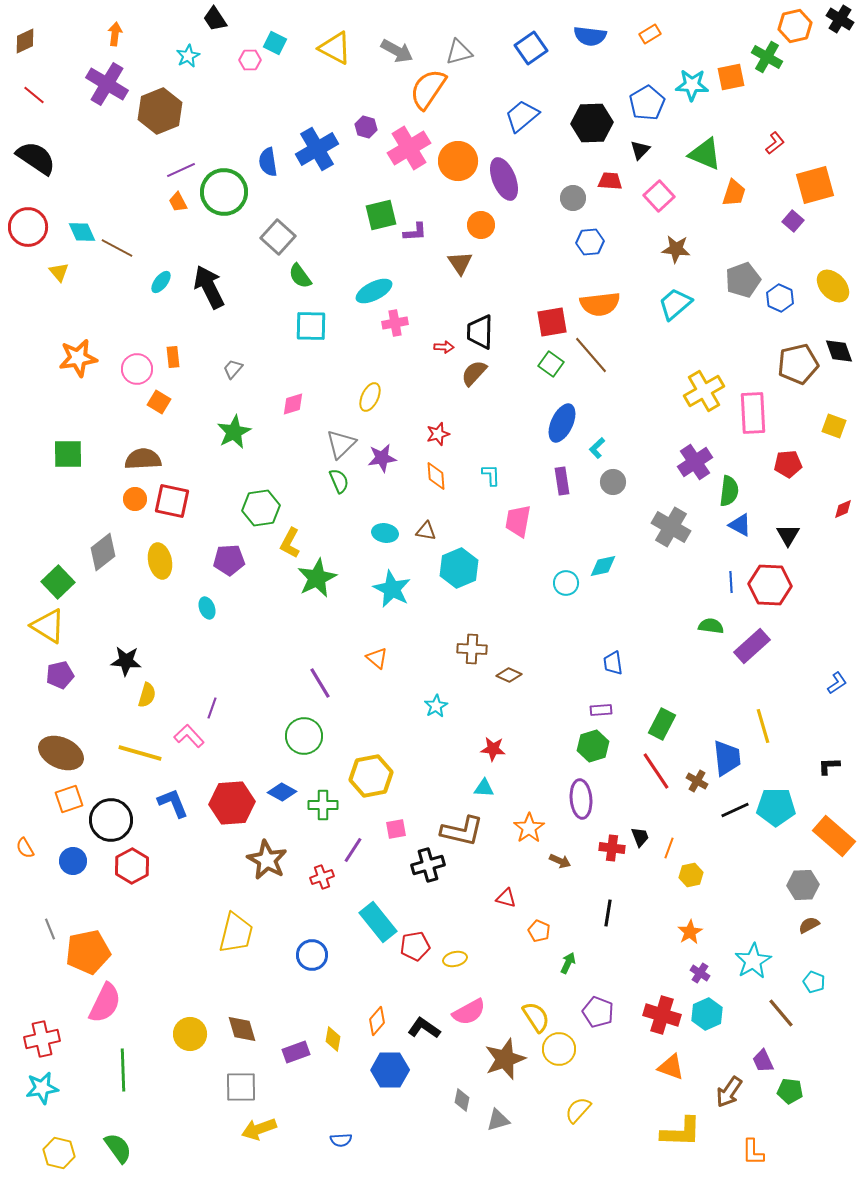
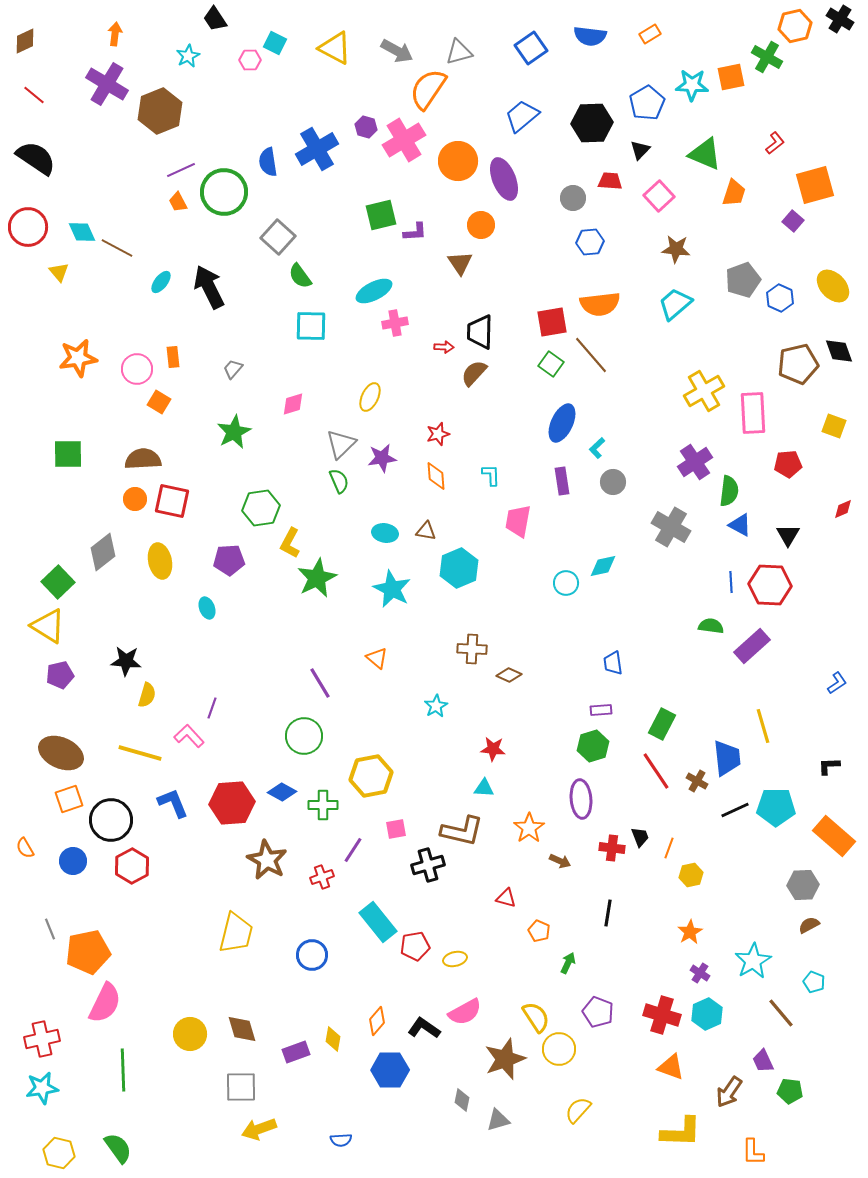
pink cross at (409, 148): moved 5 px left, 8 px up
pink semicircle at (469, 1012): moved 4 px left
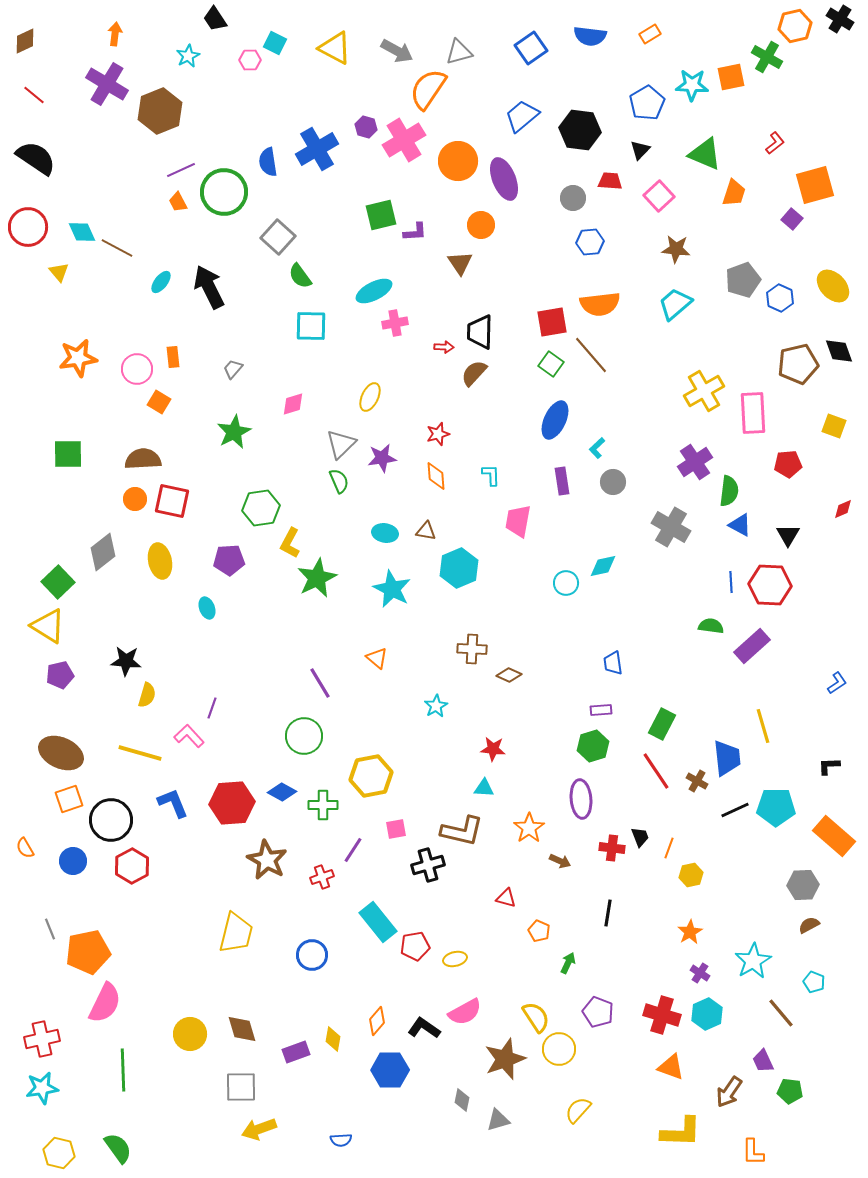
black hexagon at (592, 123): moved 12 px left, 7 px down; rotated 9 degrees clockwise
purple square at (793, 221): moved 1 px left, 2 px up
blue ellipse at (562, 423): moved 7 px left, 3 px up
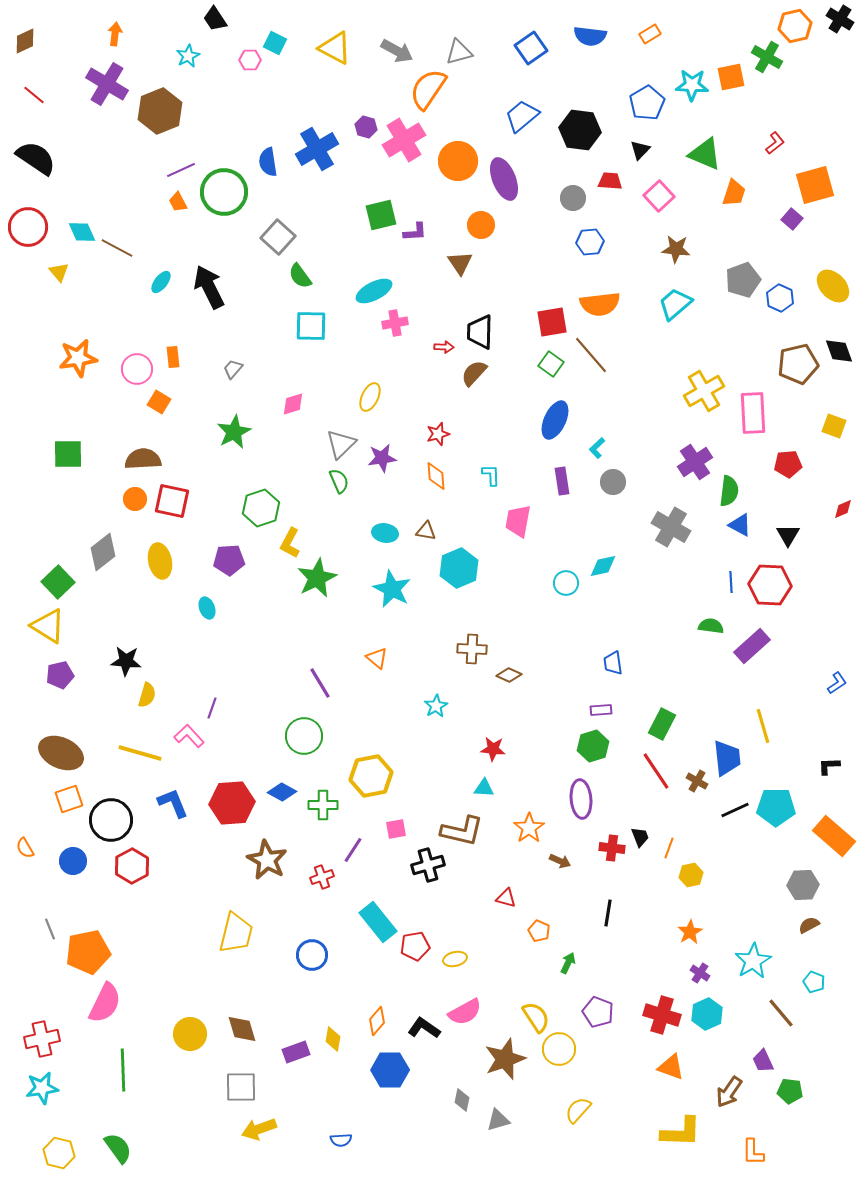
green hexagon at (261, 508): rotated 9 degrees counterclockwise
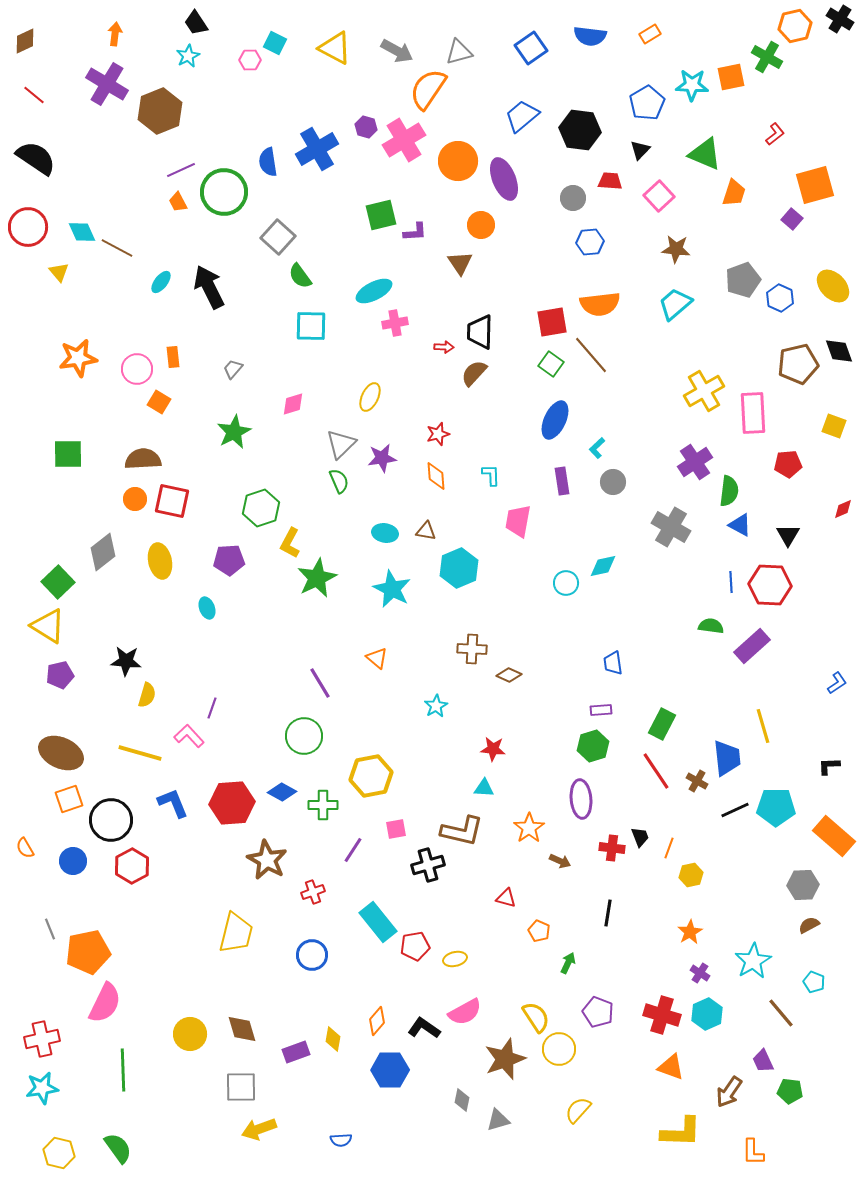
black trapezoid at (215, 19): moved 19 px left, 4 px down
red L-shape at (775, 143): moved 9 px up
red cross at (322, 877): moved 9 px left, 15 px down
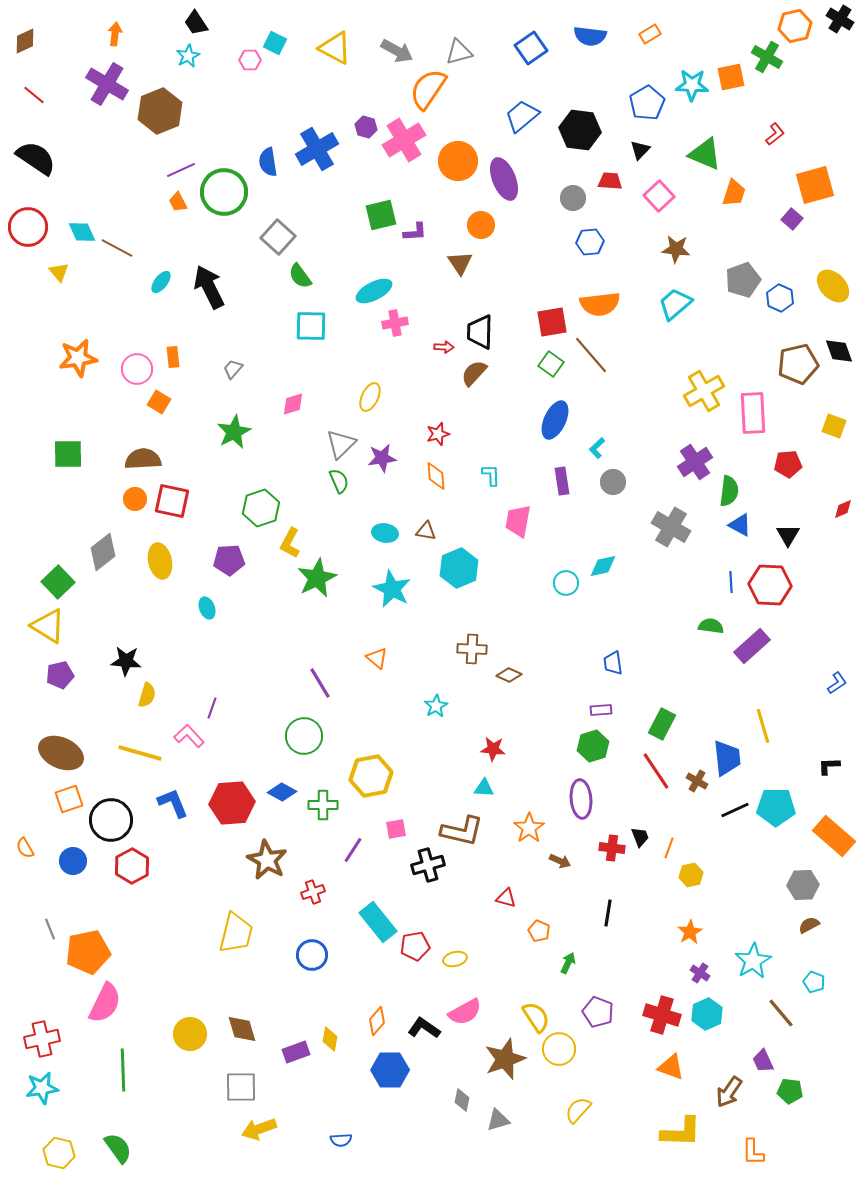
yellow diamond at (333, 1039): moved 3 px left
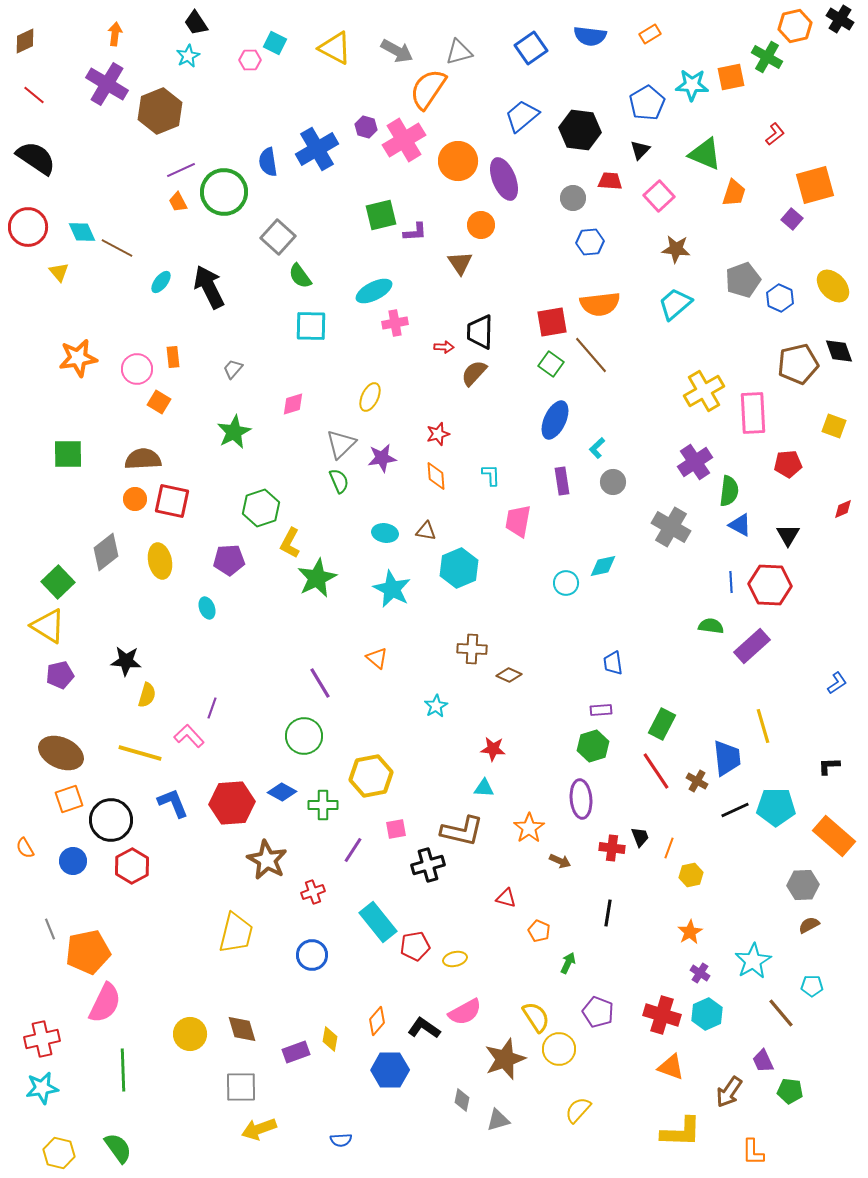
gray diamond at (103, 552): moved 3 px right
cyan pentagon at (814, 982): moved 2 px left, 4 px down; rotated 20 degrees counterclockwise
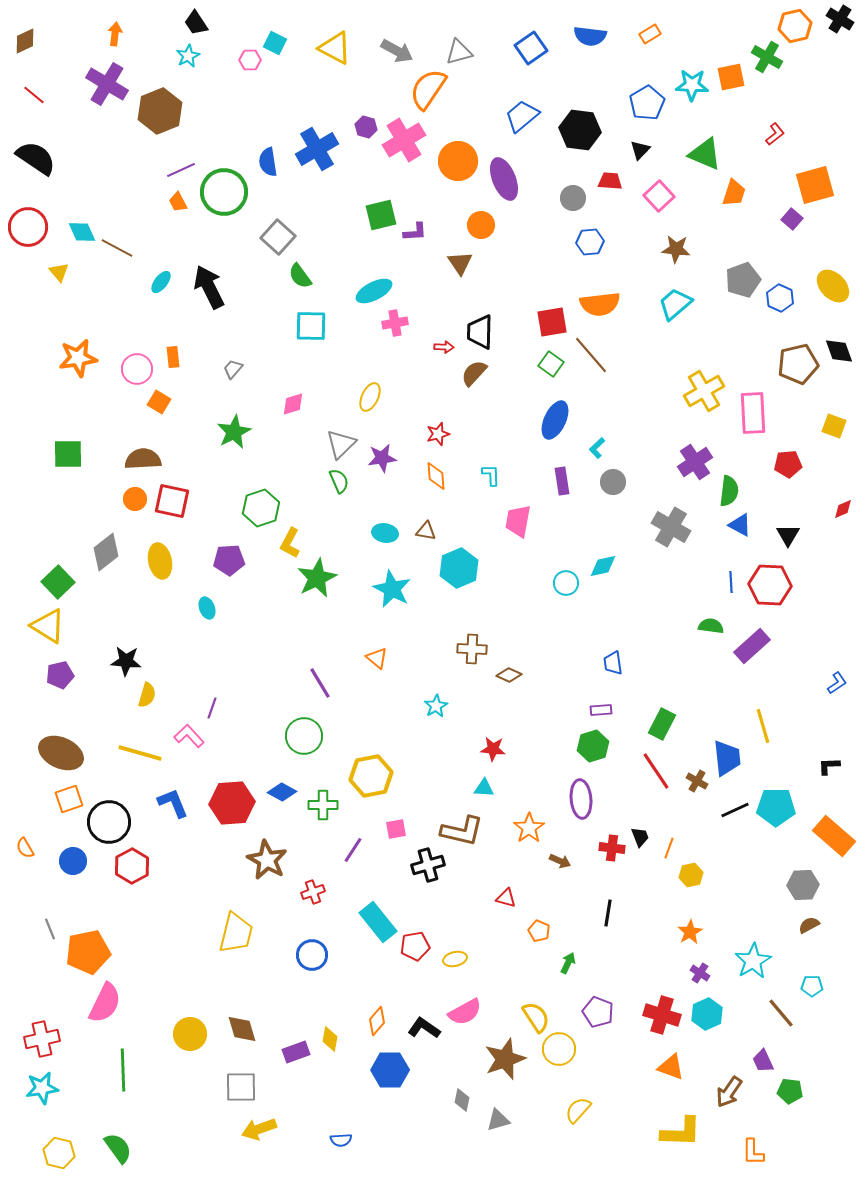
black circle at (111, 820): moved 2 px left, 2 px down
